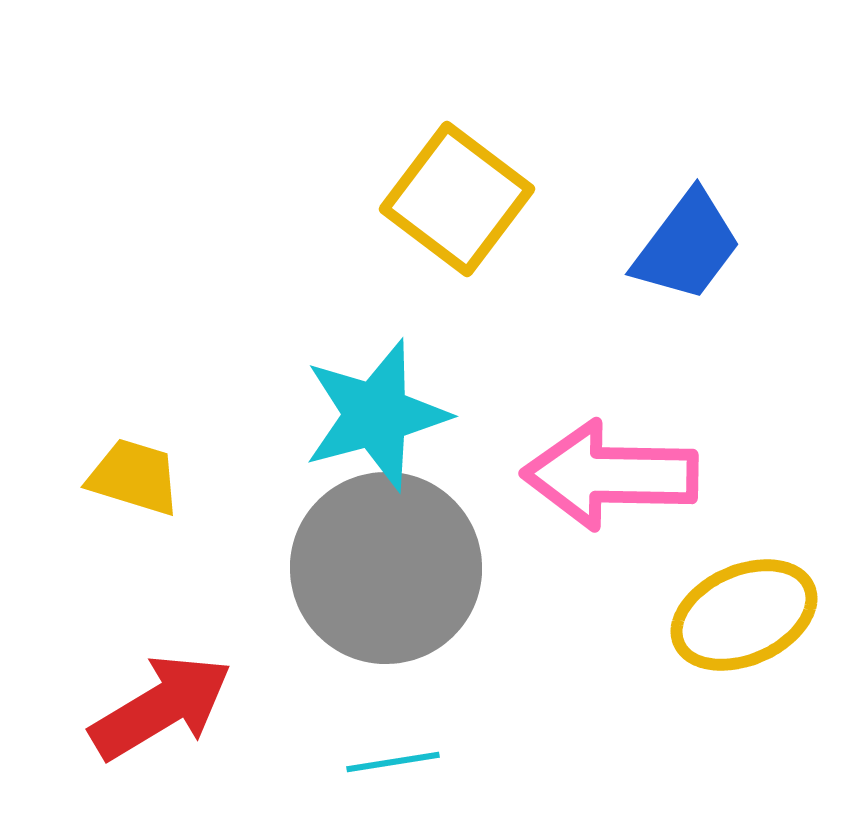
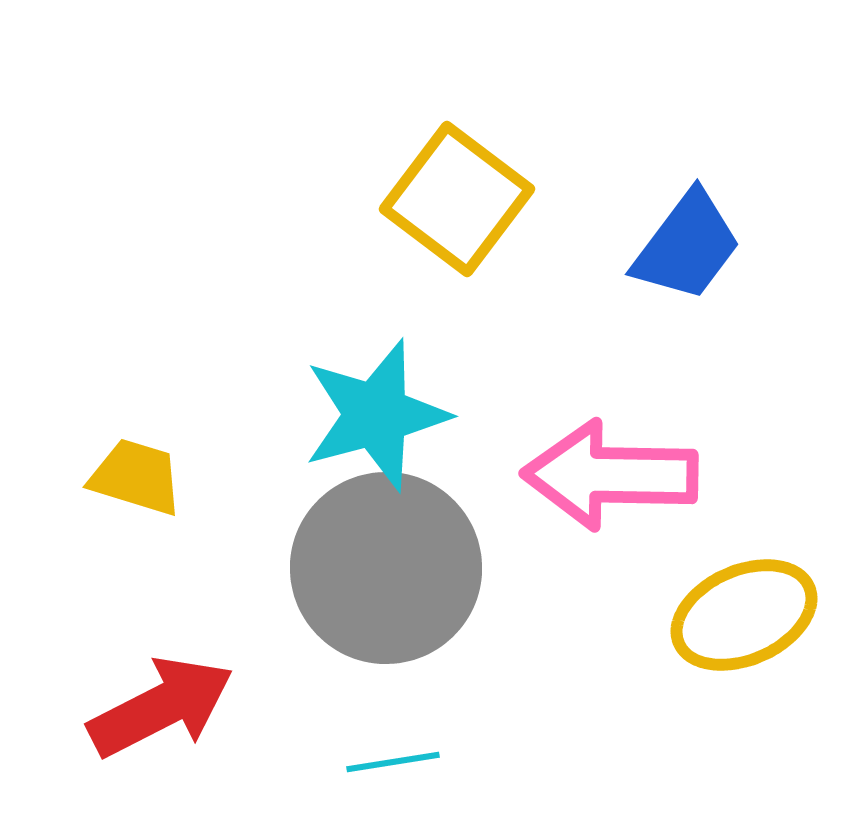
yellow trapezoid: moved 2 px right
red arrow: rotated 4 degrees clockwise
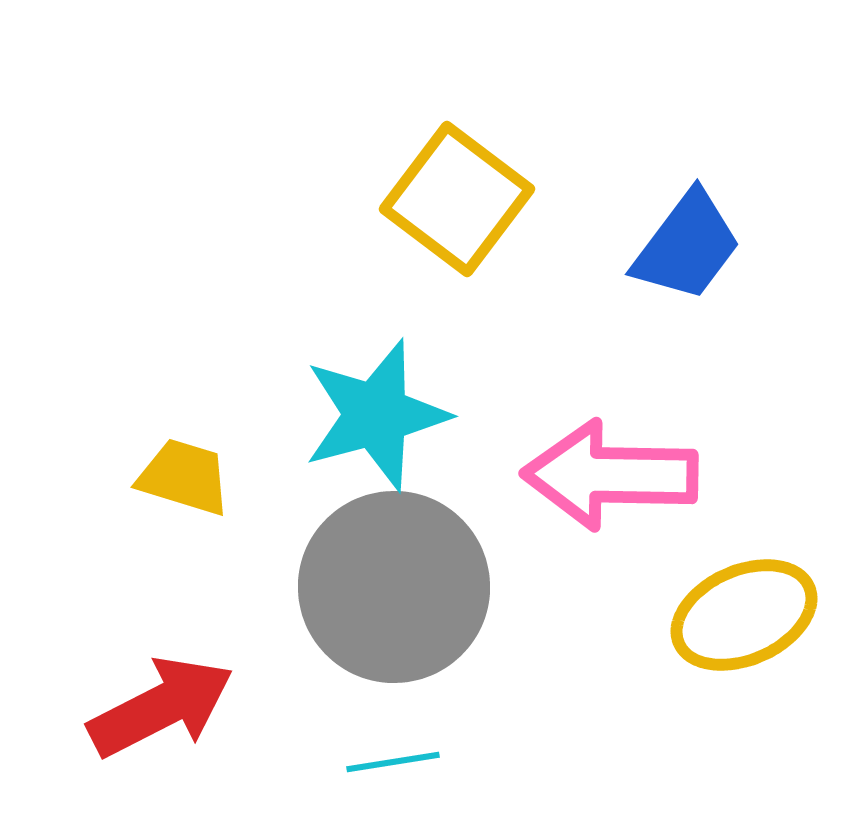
yellow trapezoid: moved 48 px right
gray circle: moved 8 px right, 19 px down
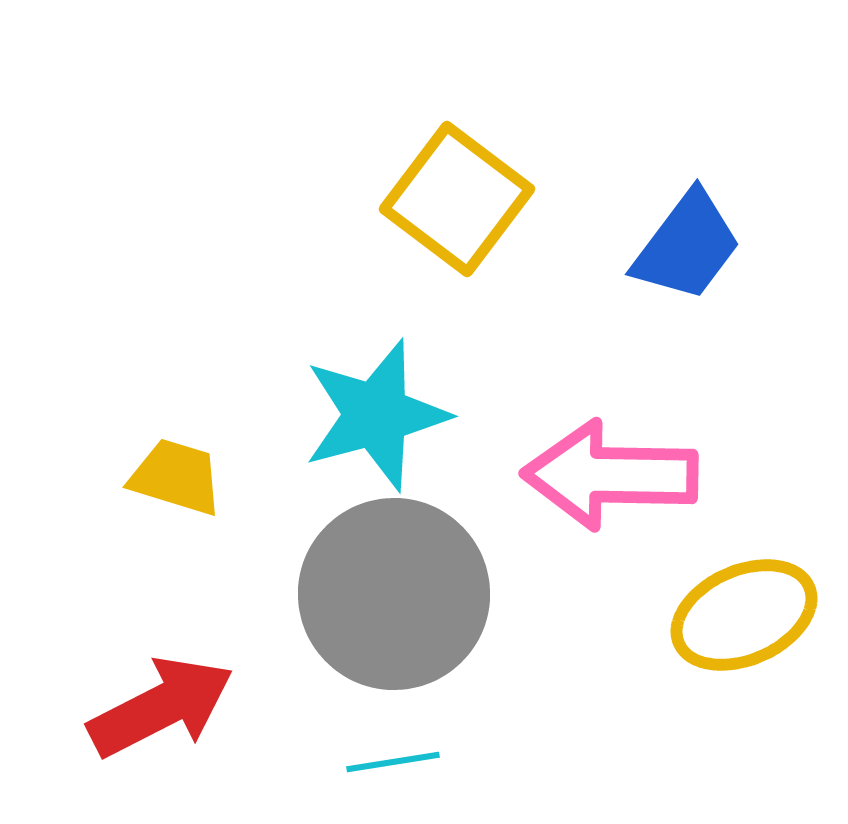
yellow trapezoid: moved 8 px left
gray circle: moved 7 px down
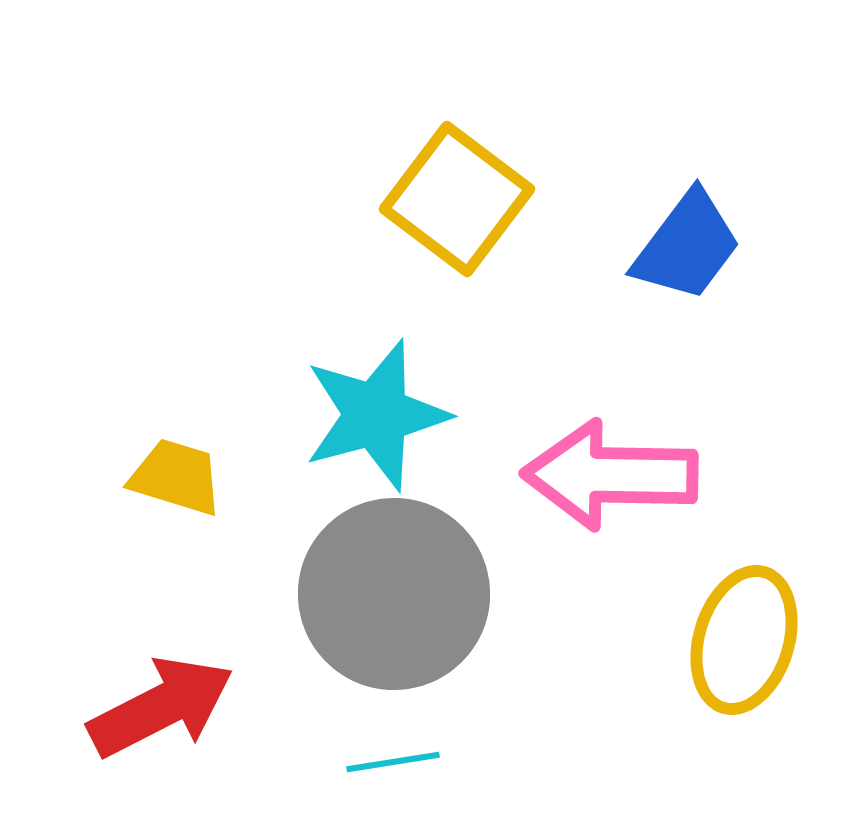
yellow ellipse: moved 25 px down; rotated 49 degrees counterclockwise
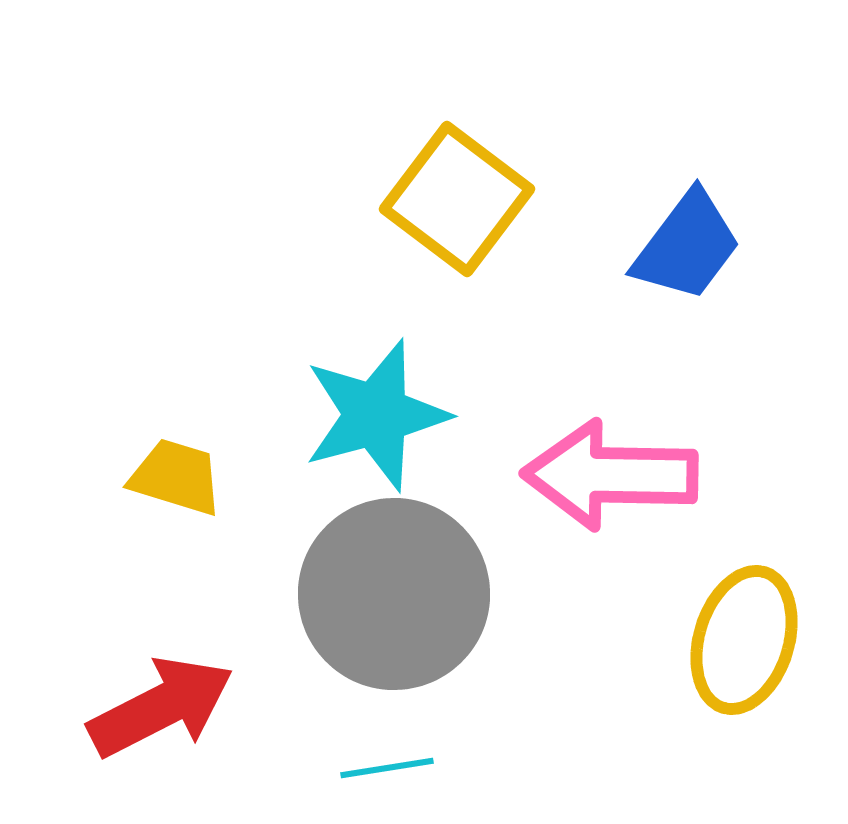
cyan line: moved 6 px left, 6 px down
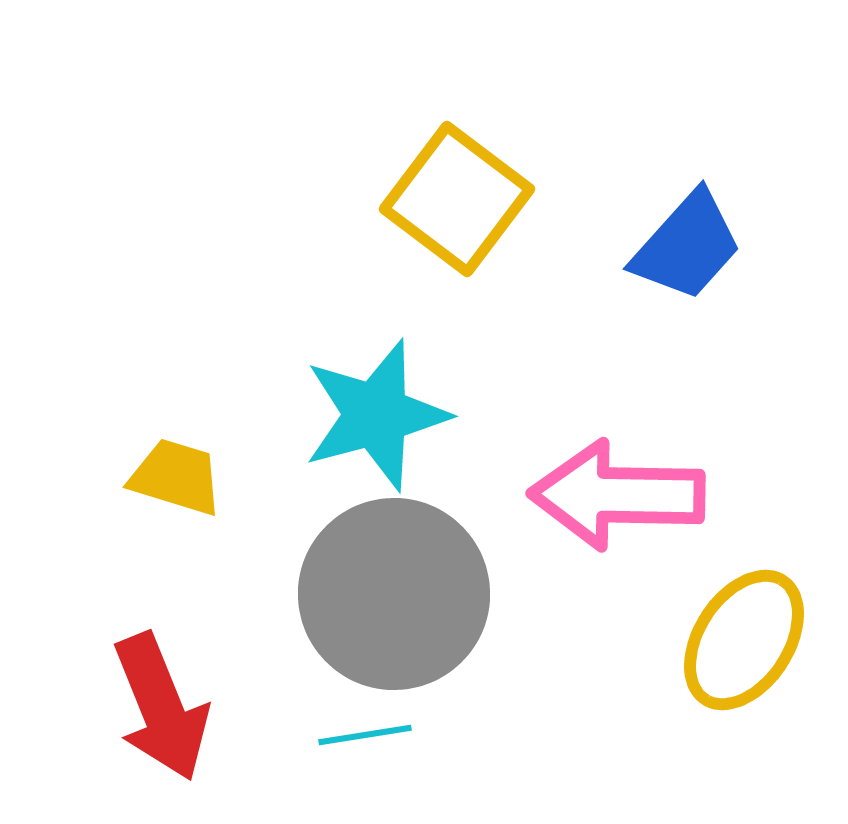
blue trapezoid: rotated 5 degrees clockwise
pink arrow: moved 7 px right, 20 px down
yellow ellipse: rotated 16 degrees clockwise
red arrow: rotated 95 degrees clockwise
cyan line: moved 22 px left, 33 px up
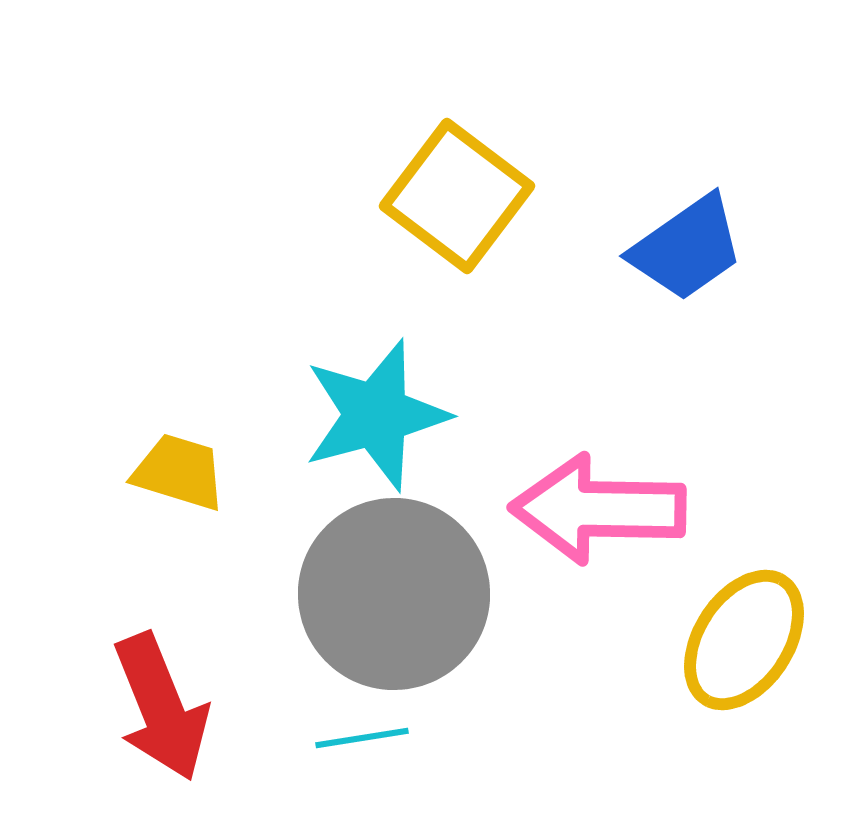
yellow square: moved 3 px up
blue trapezoid: moved 2 px down; rotated 13 degrees clockwise
yellow trapezoid: moved 3 px right, 5 px up
pink arrow: moved 19 px left, 14 px down
cyan line: moved 3 px left, 3 px down
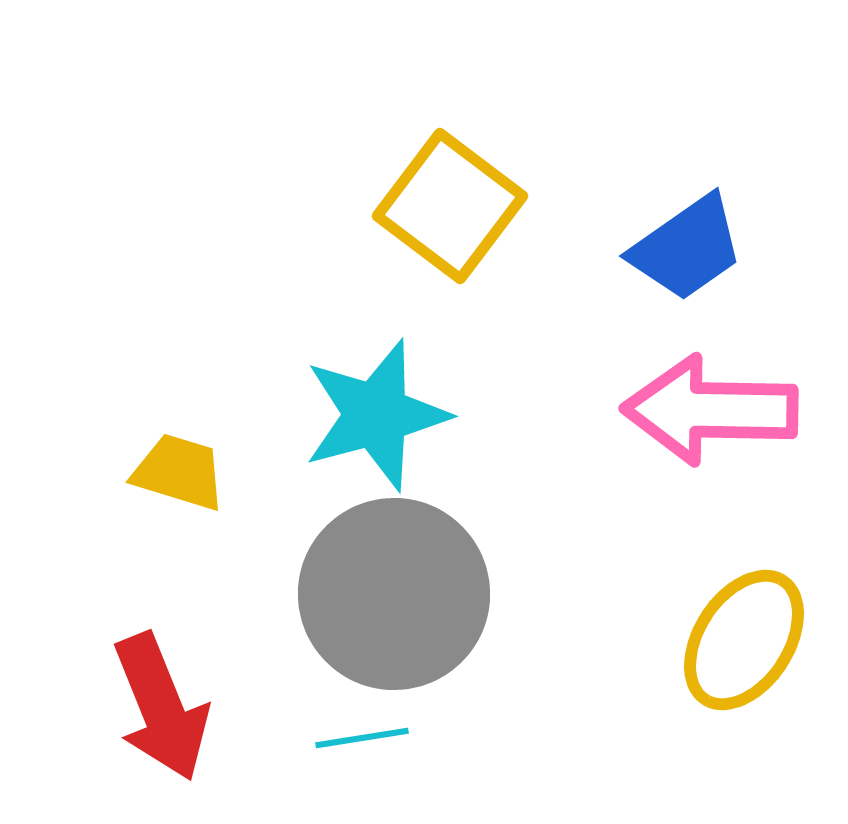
yellow square: moved 7 px left, 10 px down
pink arrow: moved 112 px right, 99 px up
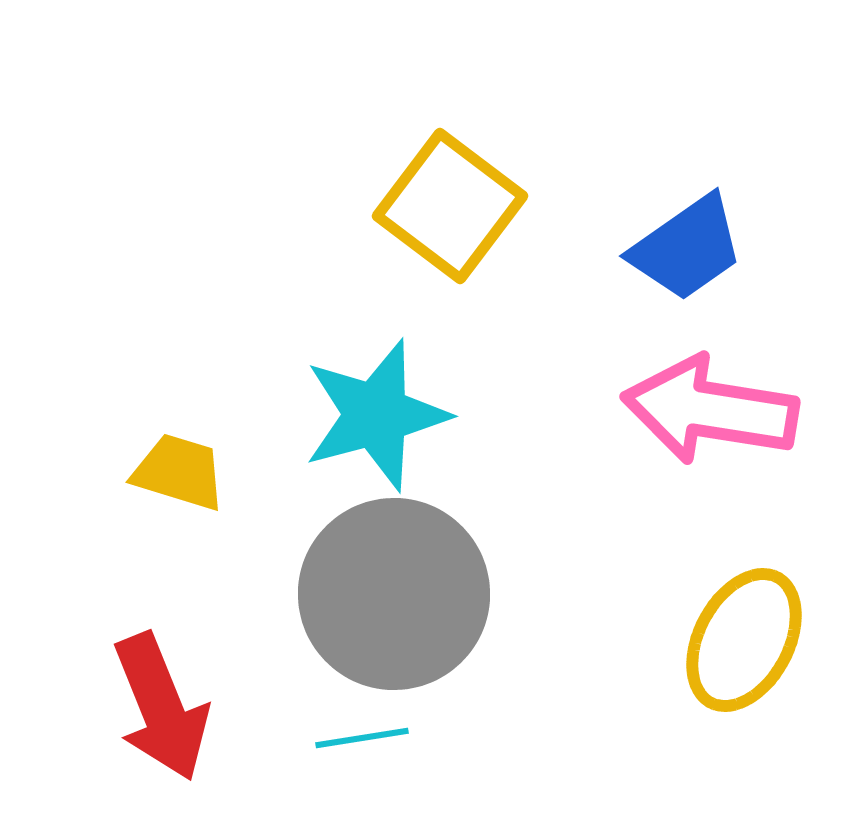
pink arrow: rotated 8 degrees clockwise
yellow ellipse: rotated 5 degrees counterclockwise
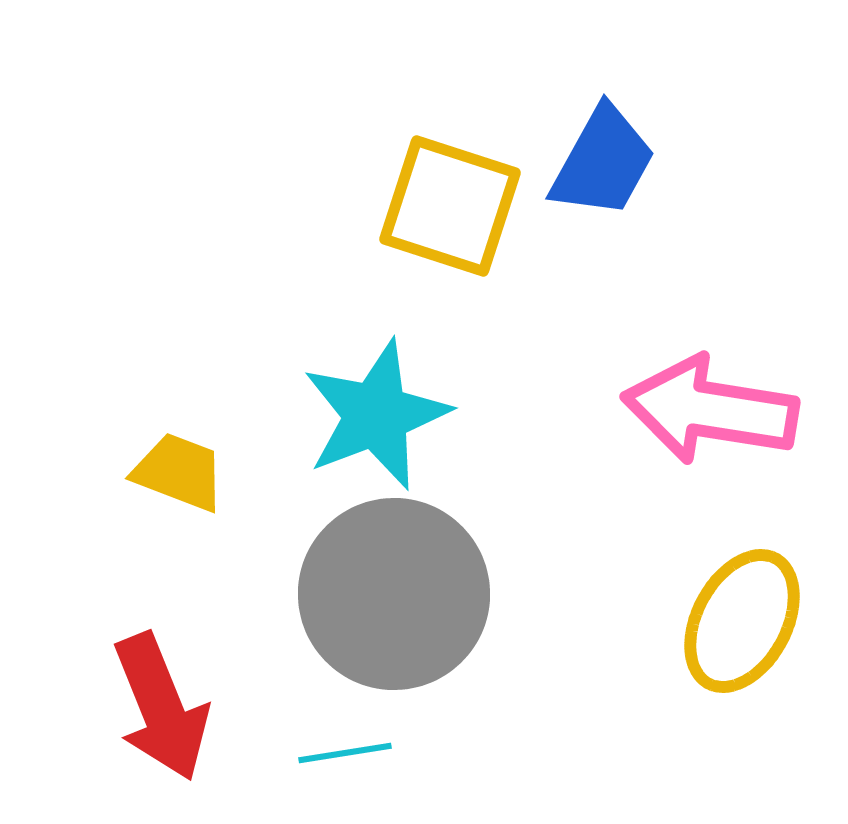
yellow square: rotated 19 degrees counterclockwise
blue trapezoid: moved 84 px left, 86 px up; rotated 26 degrees counterclockwise
cyan star: rotated 6 degrees counterclockwise
yellow trapezoid: rotated 4 degrees clockwise
yellow ellipse: moved 2 px left, 19 px up
cyan line: moved 17 px left, 15 px down
